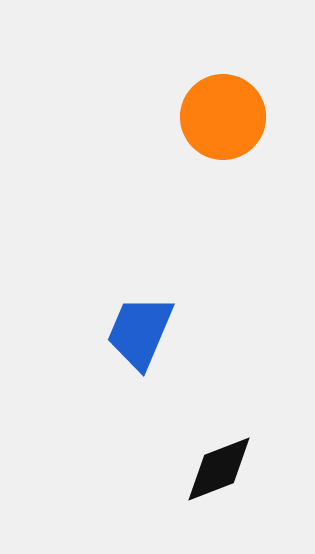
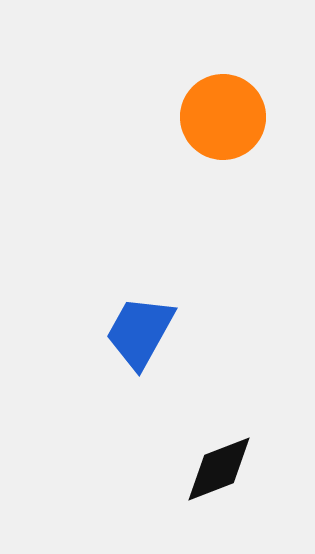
blue trapezoid: rotated 6 degrees clockwise
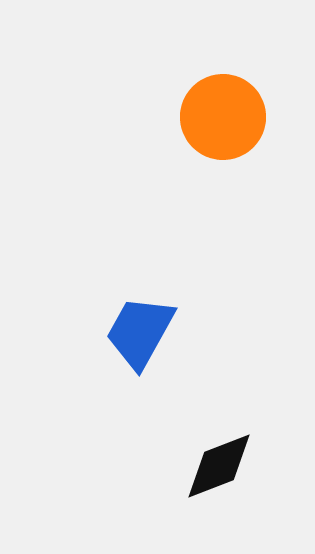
black diamond: moved 3 px up
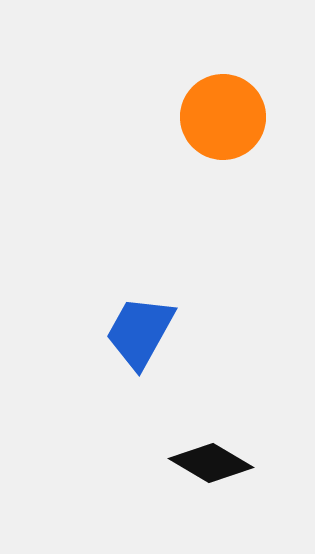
black diamond: moved 8 px left, 3 px up; rotated 52 degrees clockwise
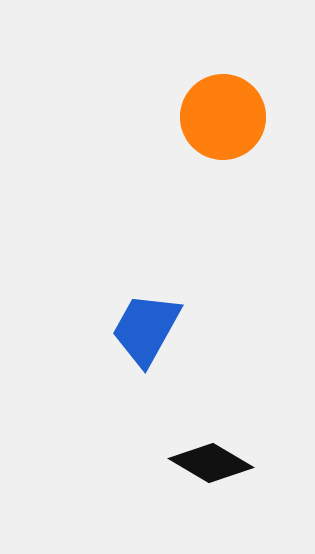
blue trapezoid: moved 6 px right, 3 px up
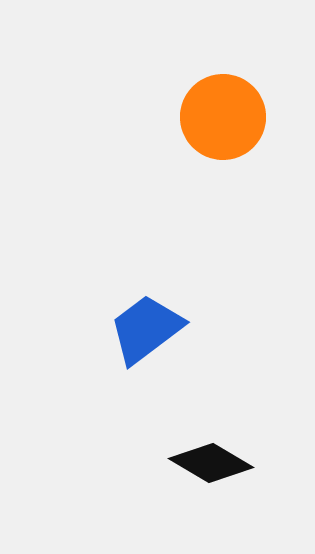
blue trapezoid: rotated 24 degrees clockwise
